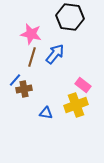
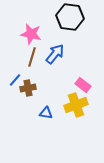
brown cross: moved 4 px right, 1 px up
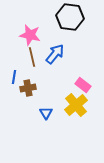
pink star: moved 1 px left, 1 px down
brown line: rotated 30 degrees counterclockwise
blue line: moved 1 px left, 3 px up; rotated 32 degrees counterclockwise
yellow cross: rotated 20 degrees counterclockwise
blue triangle: rotated 48 degrees clockwise
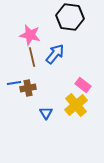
blue line: moved 6 px down; rotated 72 degrees clockwise
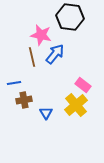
pink star: moved 11 px right
brown cross: moved 4 px left, 12 px down
